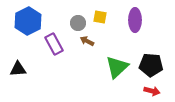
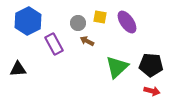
purple ellipse: moved 8 px left, 2 px down; rotated 35 degrees counterclockwise
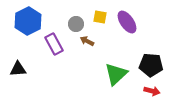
gray circle: moved 2 px left, 1 px down
green triangle: moved 1 px left, 7 px down
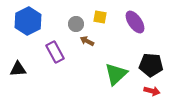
purple ellipse: moved 8 px right
purple rectangle: moved 1 px right, 8 px down
